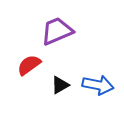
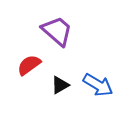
purple trapezoid: rotated 64 degrees clockwise
blue arrow: rotated 20 degrees clockwise
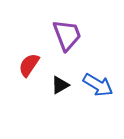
purple trapezoid: moved 10 px right, 4 px down; rotated 28 degrees clockwise
red semicircle: rotated 20 degrees counterclockwise
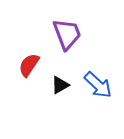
purple trapezoid: moved 1 px up
blue arrow: rotated 12 degrees clockwise
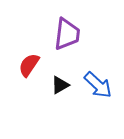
purple trapezoid: rotated 28 degrees clockwise
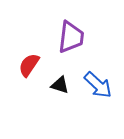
purple trapezoid: moved 4 px right, 3 px down
black triangle: rotated 48 degrees clockwise
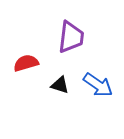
red semicircle: moved 3 px left, 2 px up; rotated 40 degrees clockwise
blue arrow: rotated 8 degrees counterclockwise
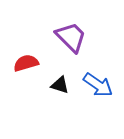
purple trapezoid: rotated 52 degrees counterclockwise
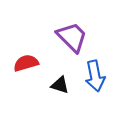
purple trapezoid: moved 1 px right
blue arrow: moved 3 px left, 9 px up; rotated 44 degrees clockwise
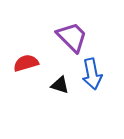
blue arrow: moved 3 px left, 2 px up
